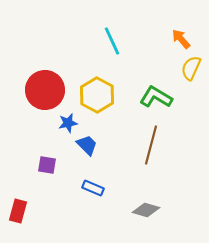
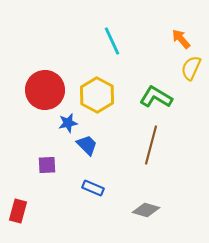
purple square: rotated 12 degrees counterclockwise
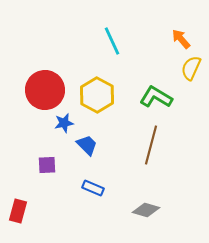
blue star: moved 4 px left
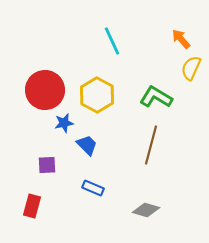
red rectangle: moved 14 px right, 5 px up
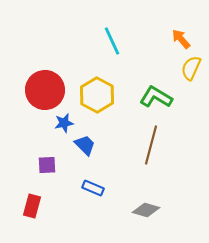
blue trapezoid: moved 2 px left
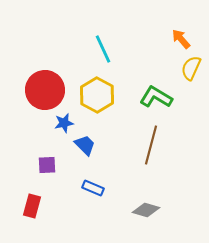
cyan line: moved 9 px left, 8 px down
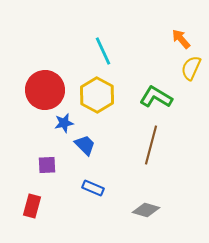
cyan line: moved 2 px down
